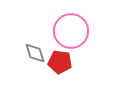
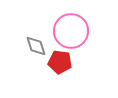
gray diamond: moved 1 px right, 7 px up
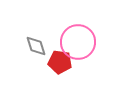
pink circle: moved 7 px right, 11 px down
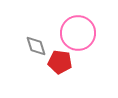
pink circle: moved 9 px up
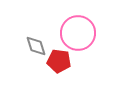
red pentagon: moved 1 px left, 1 px up
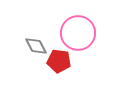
gray diamond: rotated 10 degrees counterclockwise
